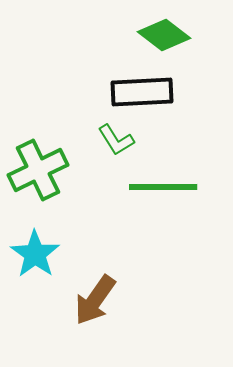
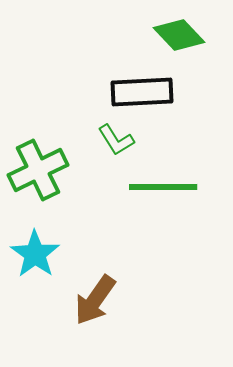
green diamond: moved 15 px right; rotated 9 degrees clockwise
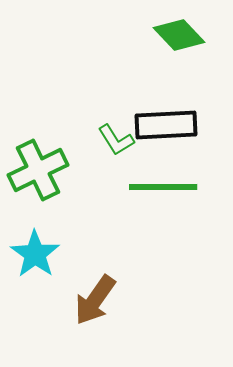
black rectangle: moved 24 px right, 33 px down
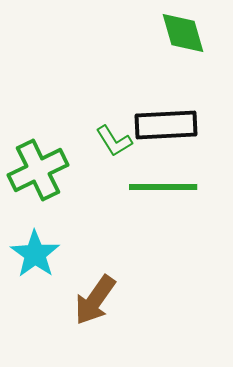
green diamond: moved 4 px right, 2 px up; rotated 27 degrees clockwise
green L-shape: moved 2 px left, 1 px down
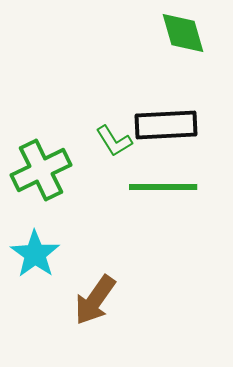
green cross: moved 3 px right
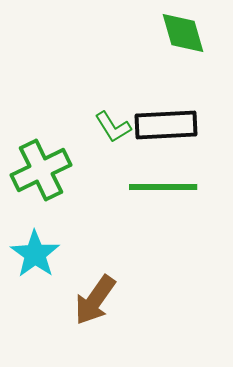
green L-shape: moved 1 px left, 14 px up
